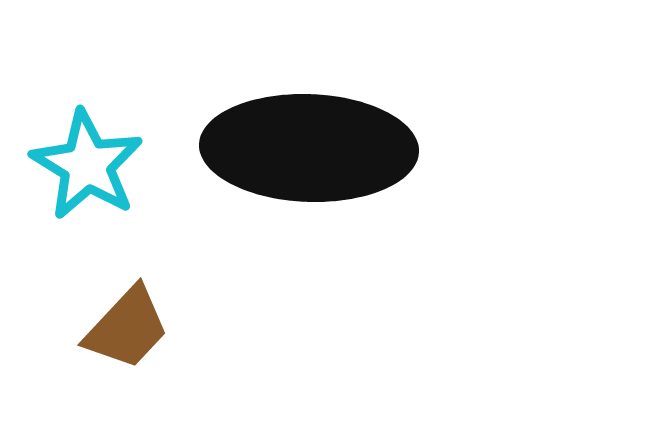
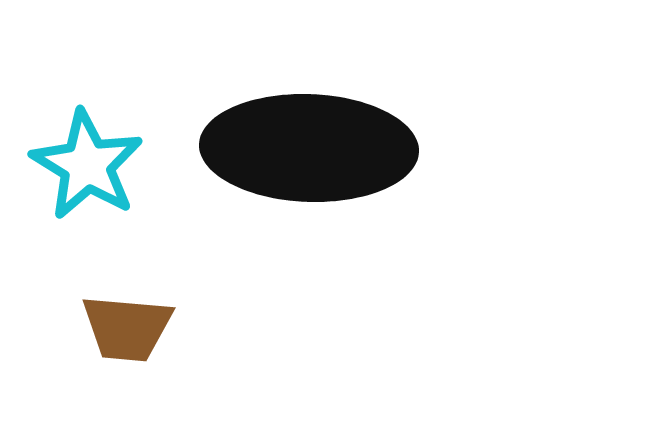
brown trapezoid: rotated 52 degrees clockwise
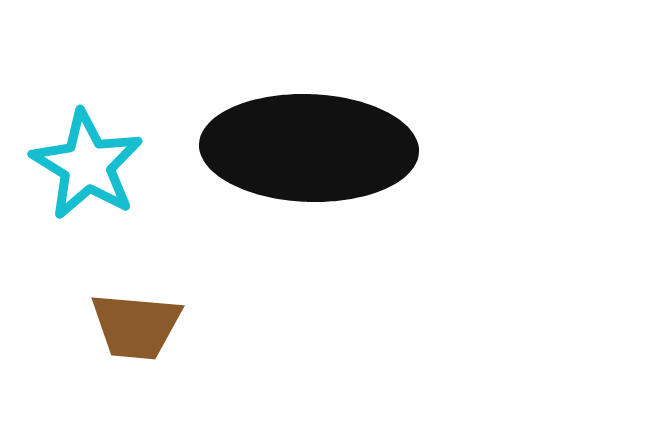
brown trapezoid: moved 9 px right, 2 px up
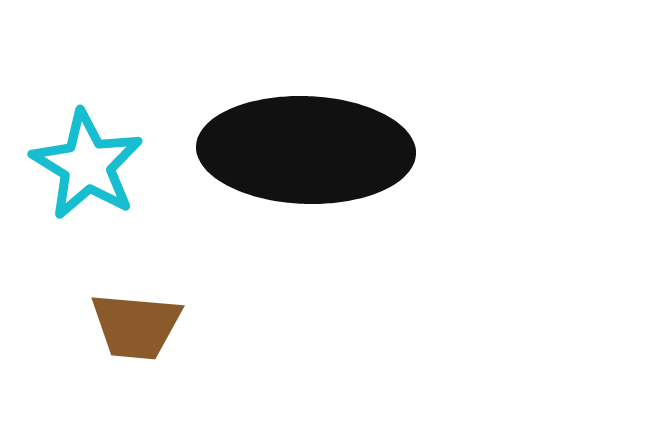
black ellipse: moved 3 px left, 2 px down
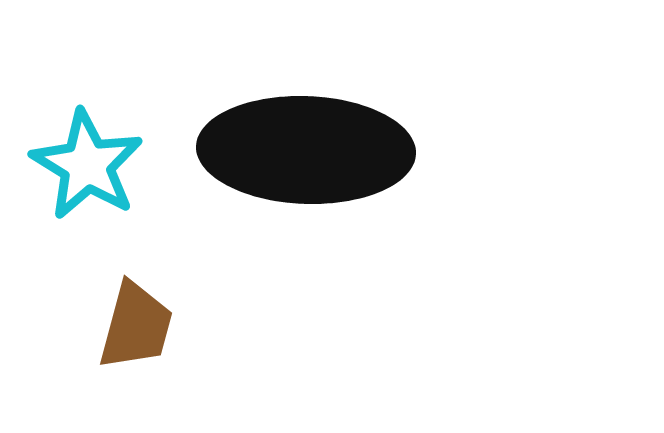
brown trapezoid: rotated 80 degrees counterclockwise
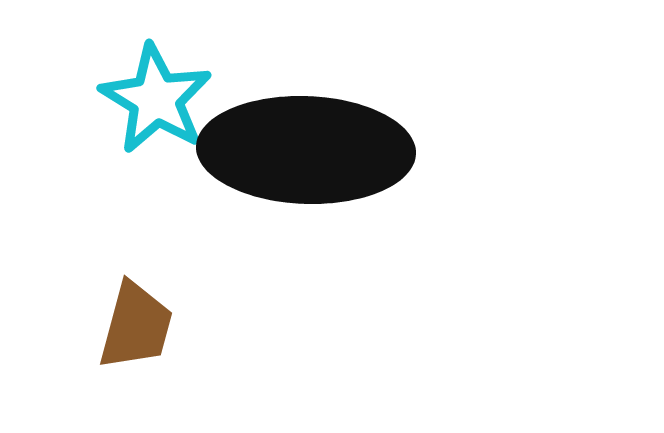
cyan star: moved 69 px right, 66 px up
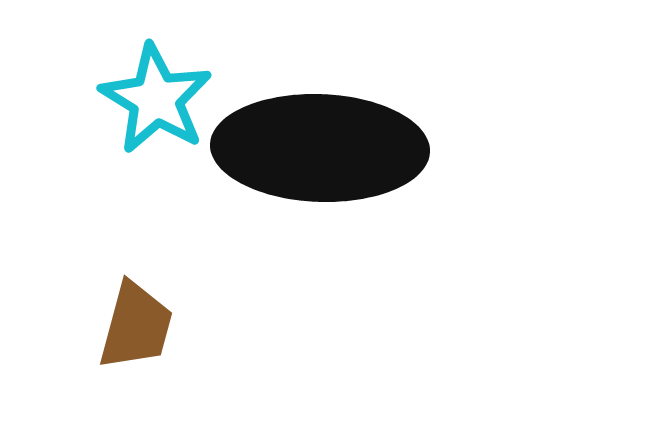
black ellipse: moved 14 px right, 2 px up
